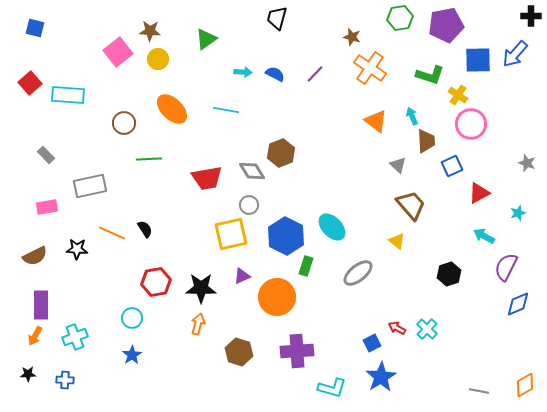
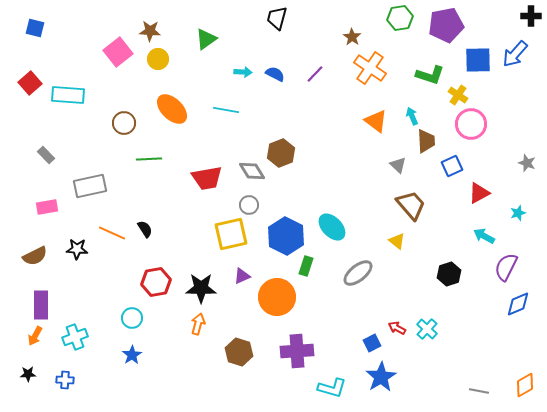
brown star at (352, 37): rotated 18 degrees clockwise
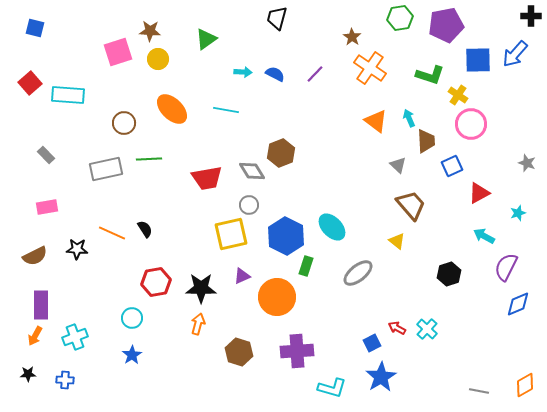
pink square at (118, 52): rotated 20 degrees clockwise
cyan arrow at (412, 116): moved 3 px left, 2 px down
gray rectangle at (90, 186): moved 16 px right, 17 px up
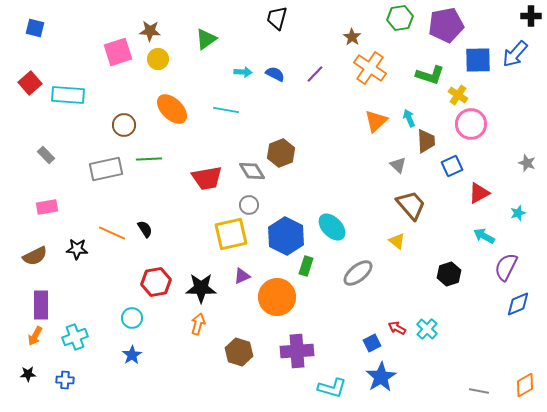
orange triangle at (376, 121): rotated 40 degrees clockwise
brown circle at (124, 123): moved 2 px down
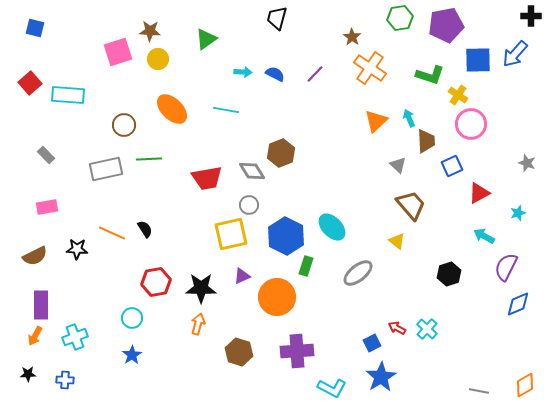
cyan L-shape at (332, 388): rotated 12 degrees clockwise
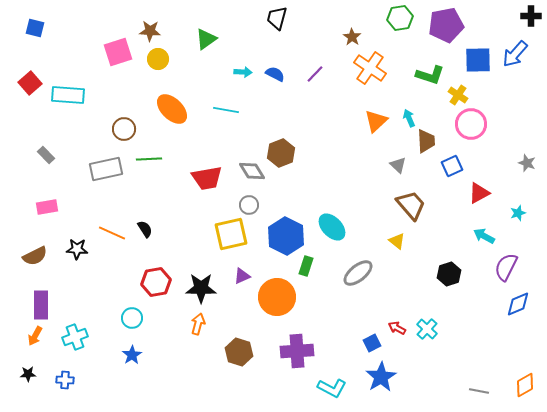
brown circle at (124, 125): moved 4 px down
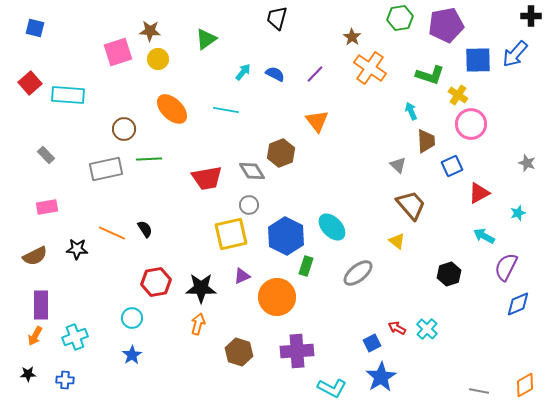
cyan arrow at (243, 72): rotated 54 degrees counterclockwise
cyan arrow at (409, 118): moved 2 px right, 7 px up
orange triangle at (376, 121): moved 59 px left; rotated 25 degrees counterclockwise
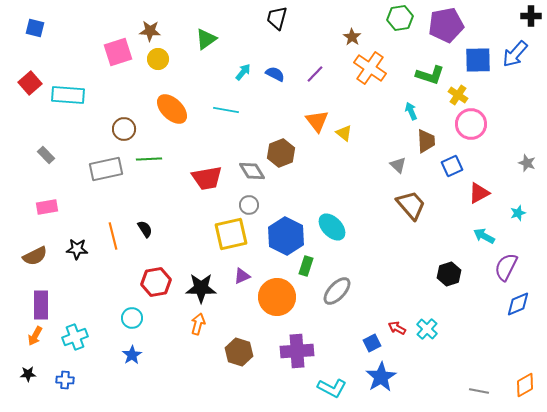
orange line at (112, 233): moved 1 px right, 3 px down; rotated 52 degrees clockwise
yellow triangle at (397, 241): moved 53 px left, 108 px up
gray ellipse at (358, 273): moved 21 px left, 18 px down; rotated 8 degrees counterclockwise
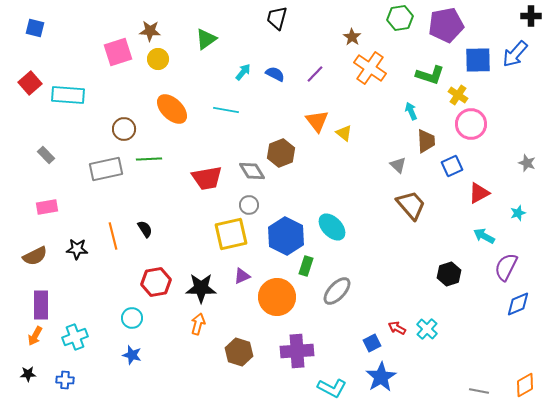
blue star at (132, 355): rotated 24 degrees counterclockwise
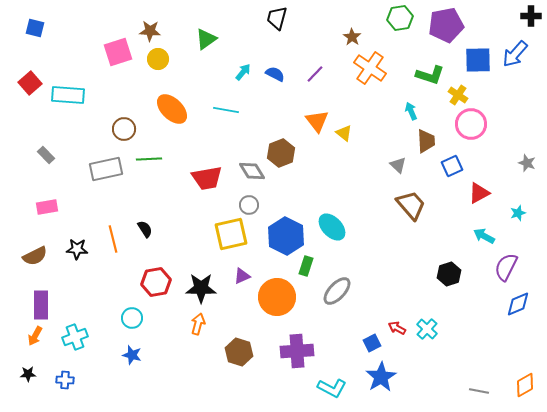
orange line at (113, 236): moved 3 px down
